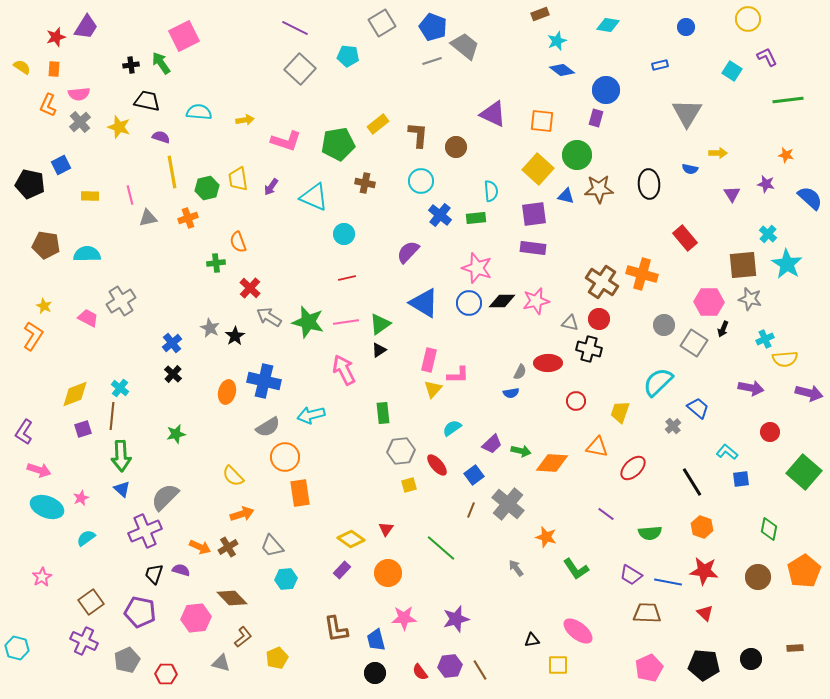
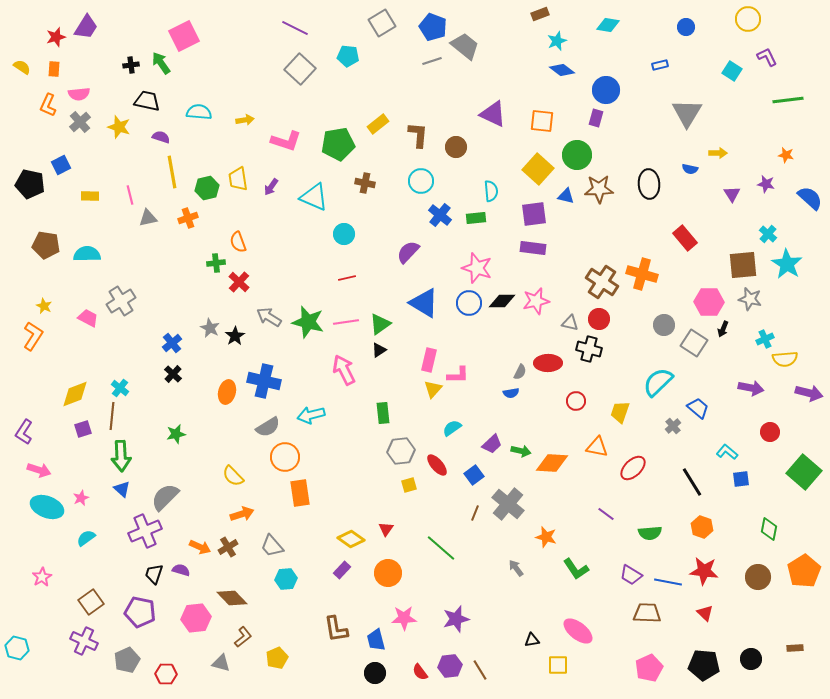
red cross at (250, 288): moved 11 px left, 6 px up
brown line at (471, 510): moved 4 px right, 3 px down
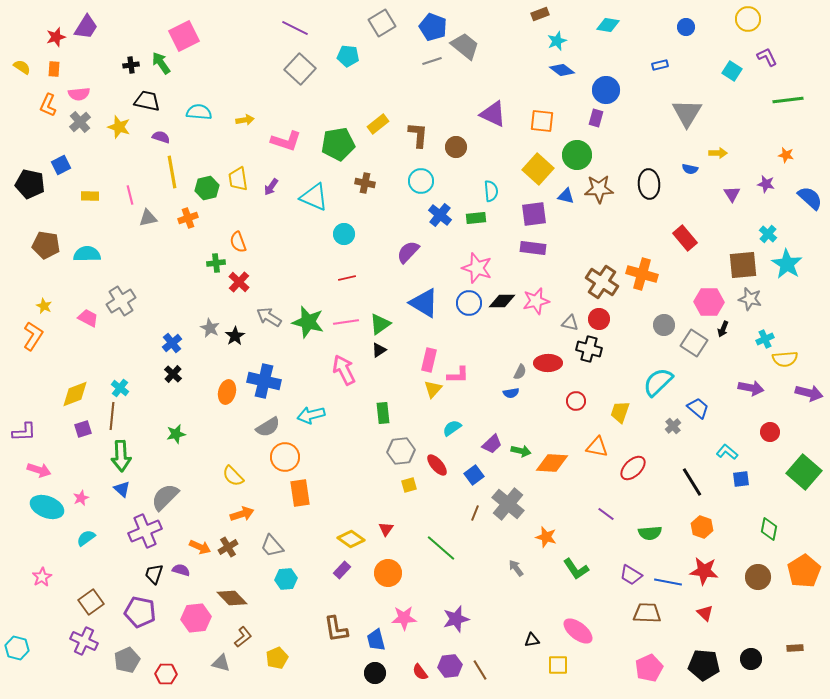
purple L-shape at (24, 432): rotated 125 degrees counterclockwise
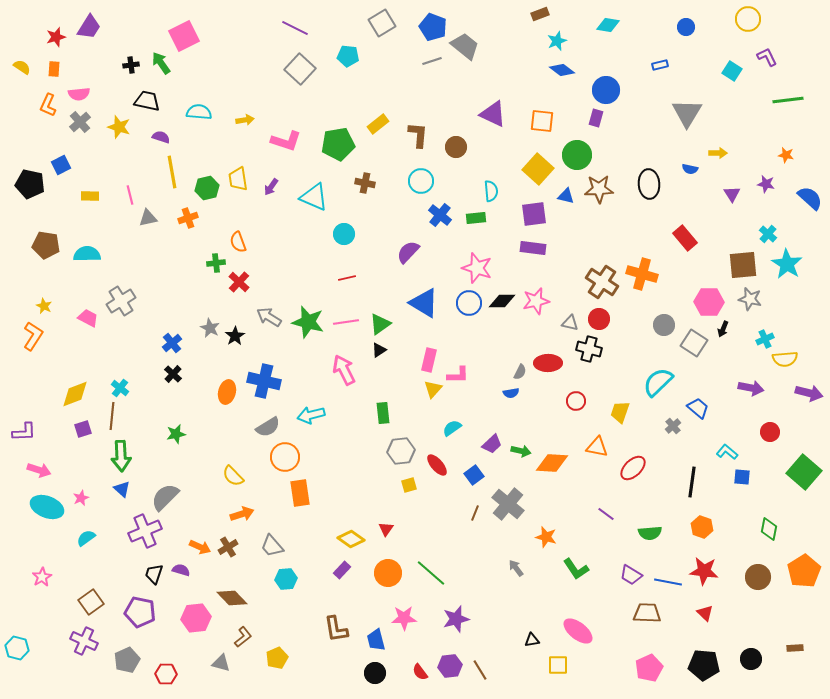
purple trapezoid at (86, 27): moved 3 px right
blue square at (741, 479): moved 1 px right, 2 px up; rotated 12 degrees clockwise
black line at (692, 482): rotated 40 degrees clockwise
green line at (441, 548): moved 10 px left, 25 px down
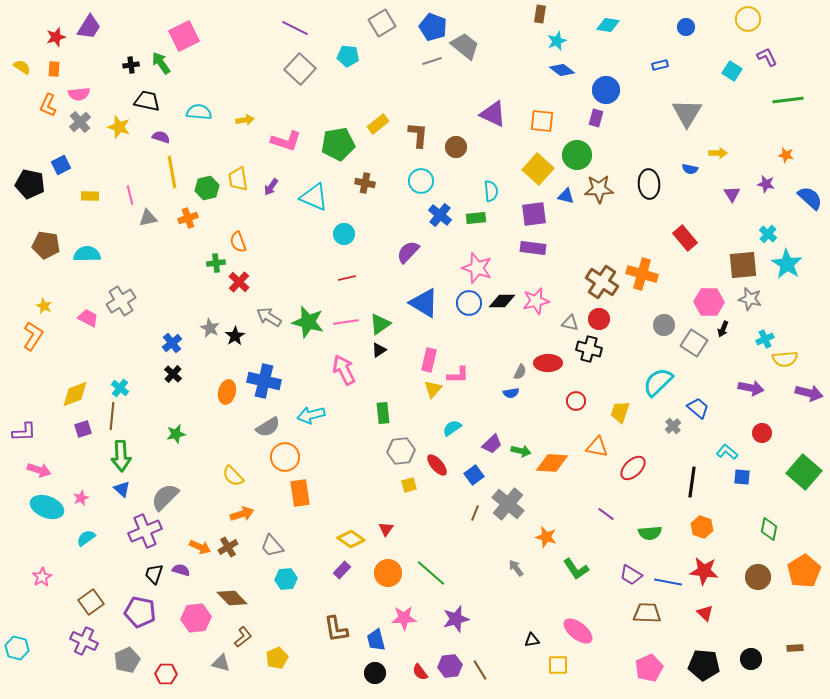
brown rectangle at (540, 14): rotated 60 degrees counterclockwise
red circle at (770, 432): moved 8 px left, 1 px down
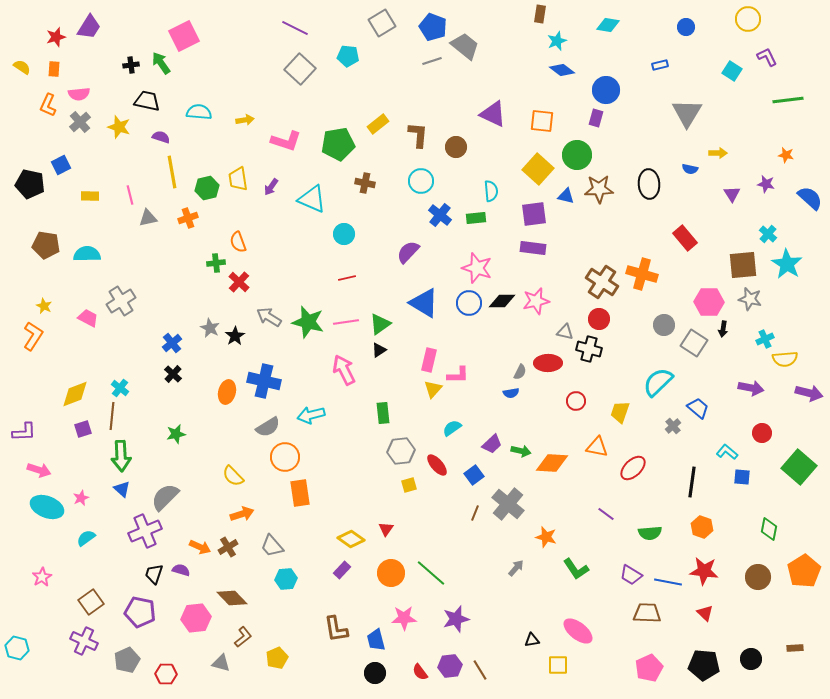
cyan triangle at (314, 197): moved 2 px left, 2 px down
gray triangle at (570, 323): moved 5 px left, 9 px down
black arrow at (723, 329): rotated 14 degrees counterclockwise
green square at (804, 472): moved 5 px left, 5 px up
gray arrow at (516, 568): rotated 78 degrees clockwise
orange circle at (388, 573): moved 3 px right
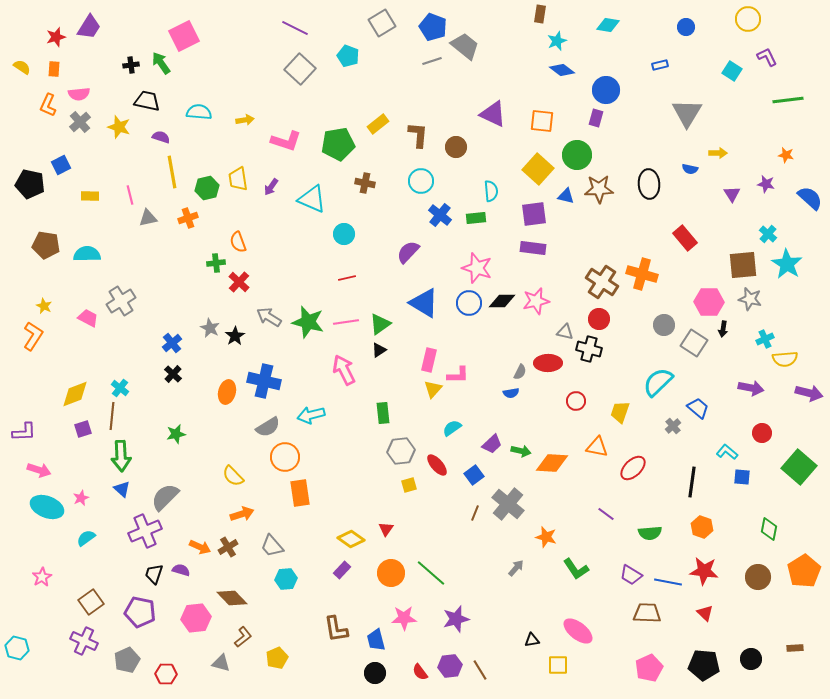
cyan pentagon at (348, 56): rotated 15 degrees clockwise
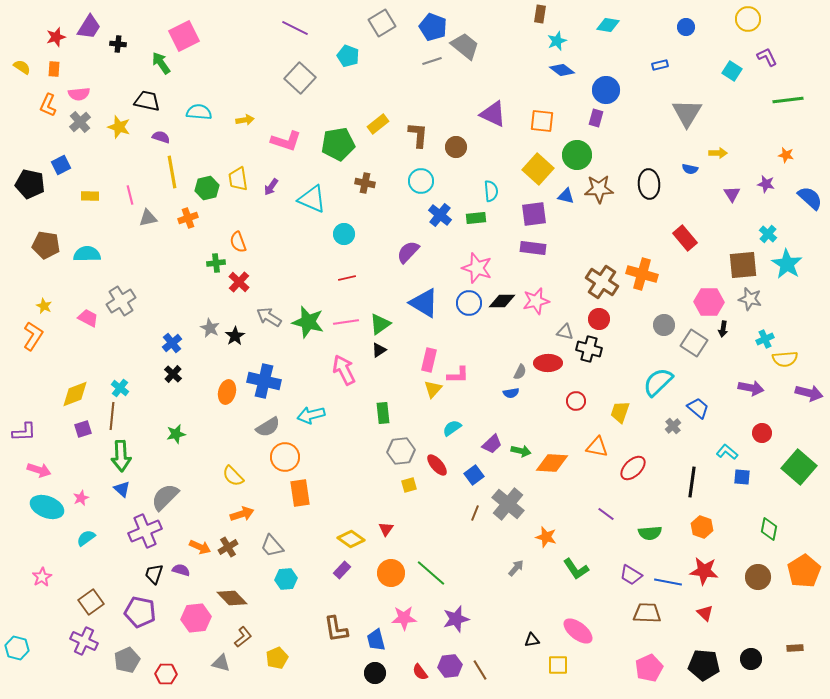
black cross at (131, 65): moved 13 px left, 21 px up; rotated 14 degrees clockwise
gray square at (300, 69): moved 9 px down
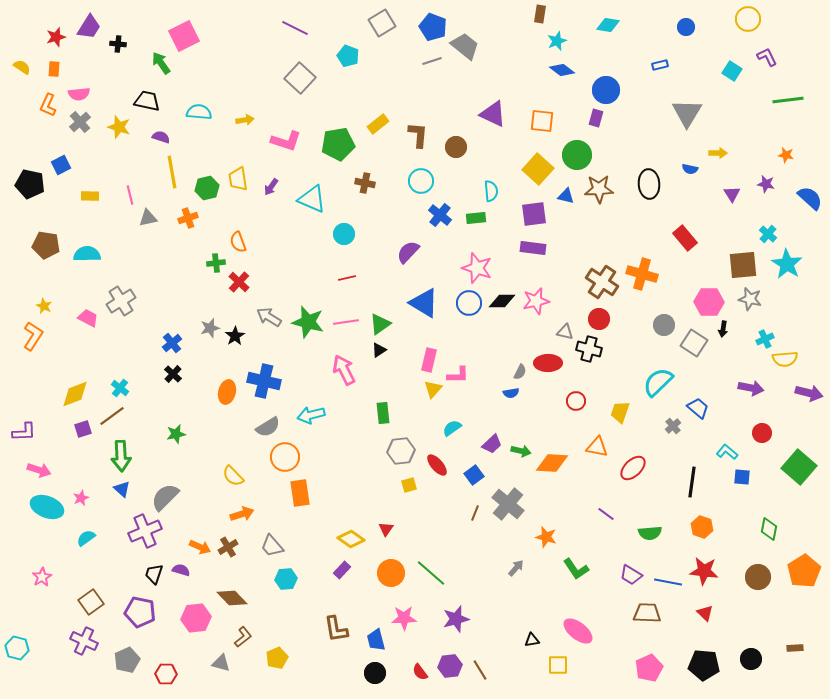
gray star at (210, 328): rotated 30 degrees clockwise
brown line at (112, 416): rotated 48 degrees clockwise
